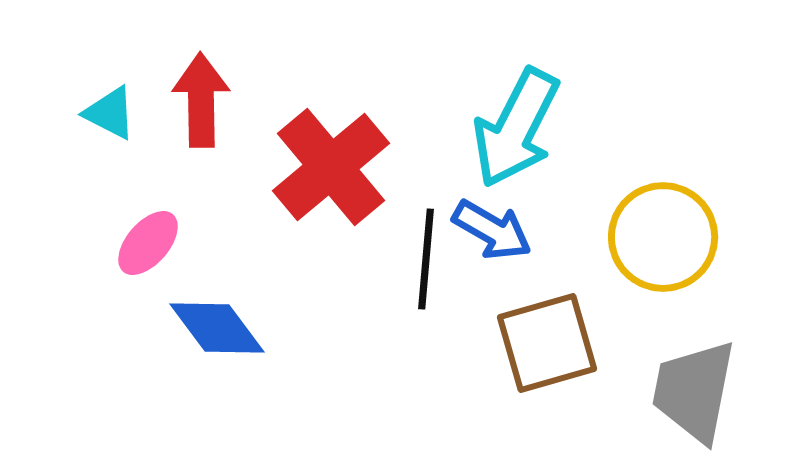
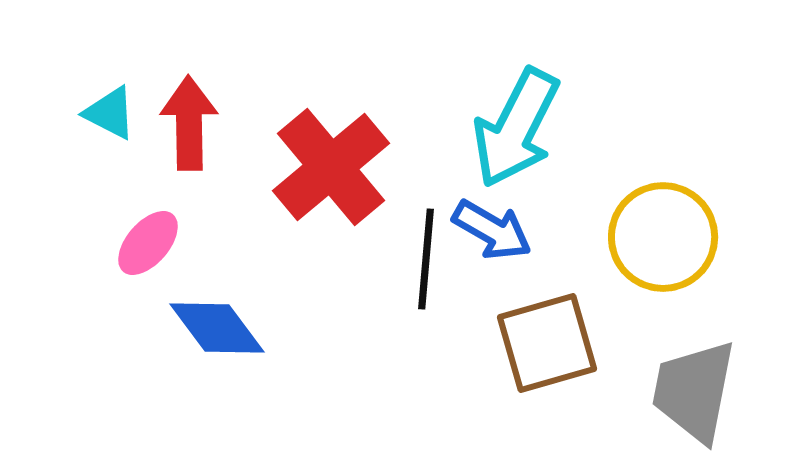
red arrow: moved 12 px left, 23 px down
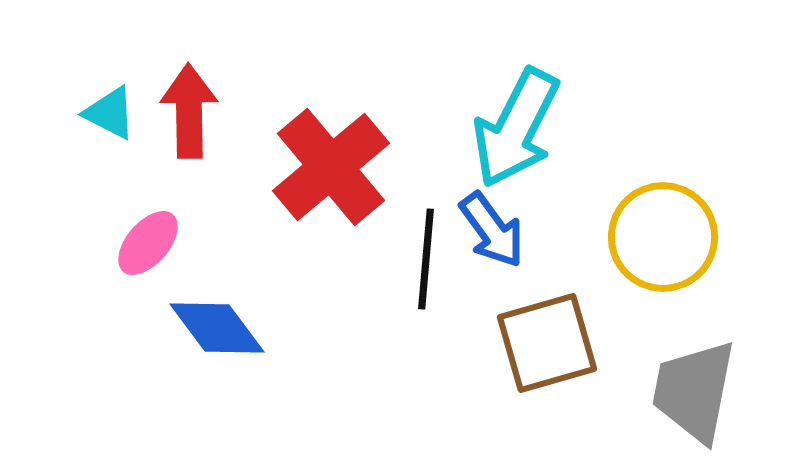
red arrow: moved 12 px up
blue arrow: rotated 24 degrees clockwise
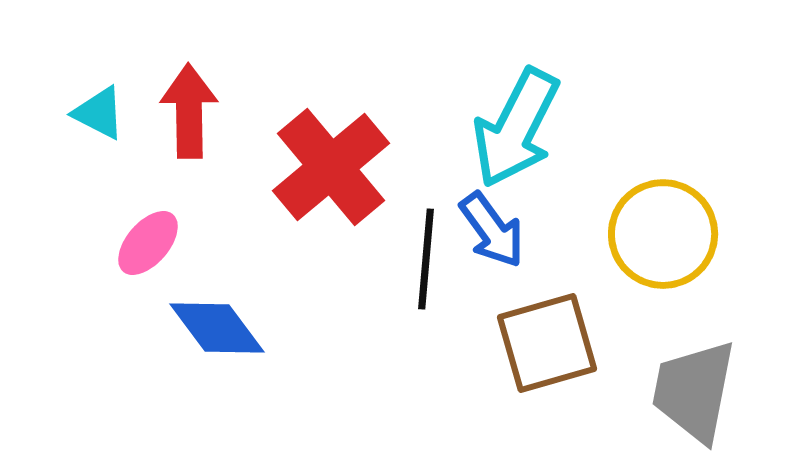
cyan triangle: moved 11 px left
yellow circle: moved 3 px up
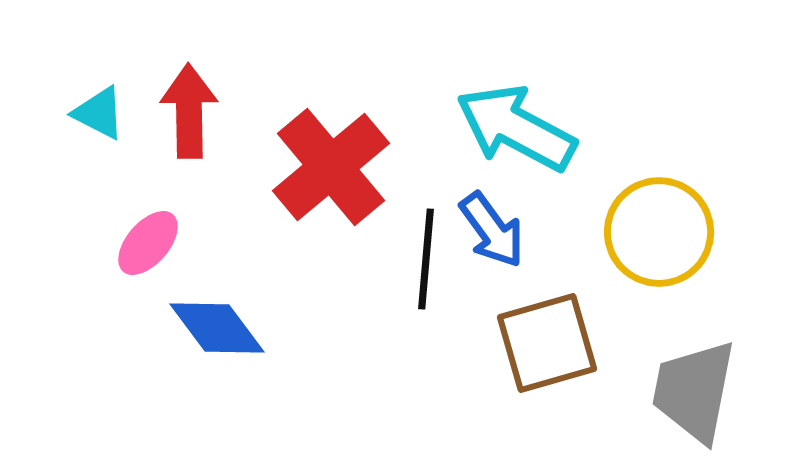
cyan arrow: rotated 91 degrees clockwise
yellow circle: moved 4 px left, 2 px up
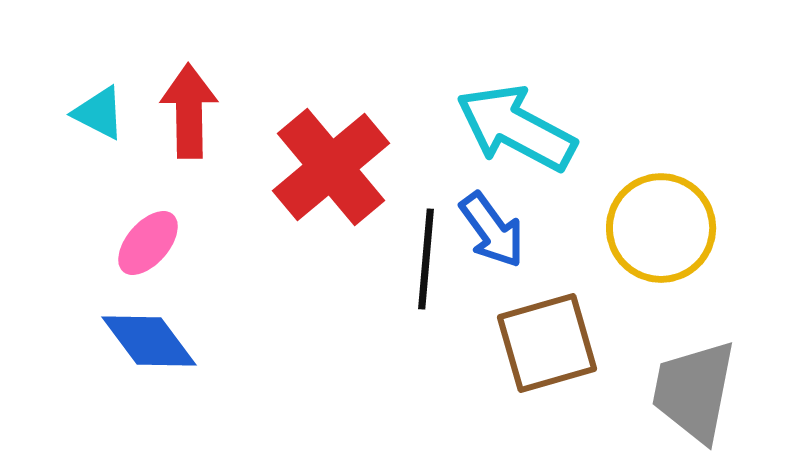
yellow circle: moved 2 px right, 4 px up
blue diamond: moved 68 px left, 13 px down
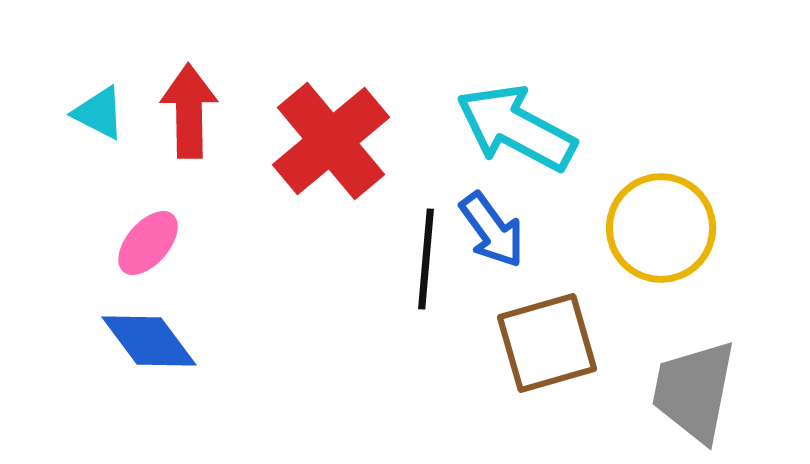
red cross: moved 26 px up
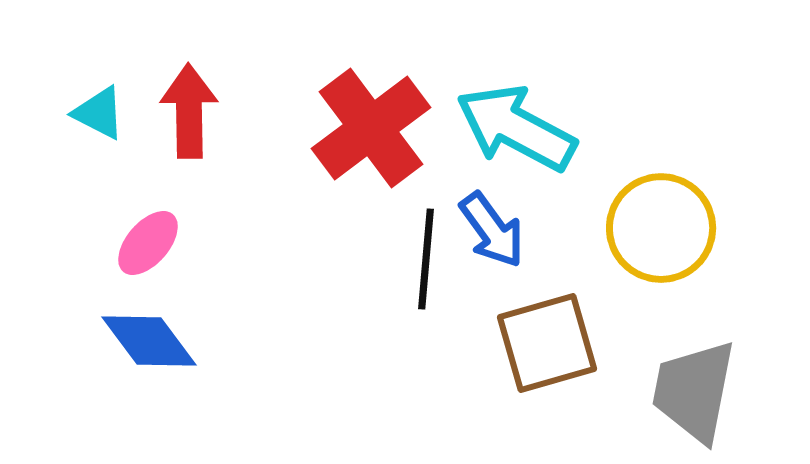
red cross: moved 40 px right, 13 px up; rotated 3 degrees clockwise
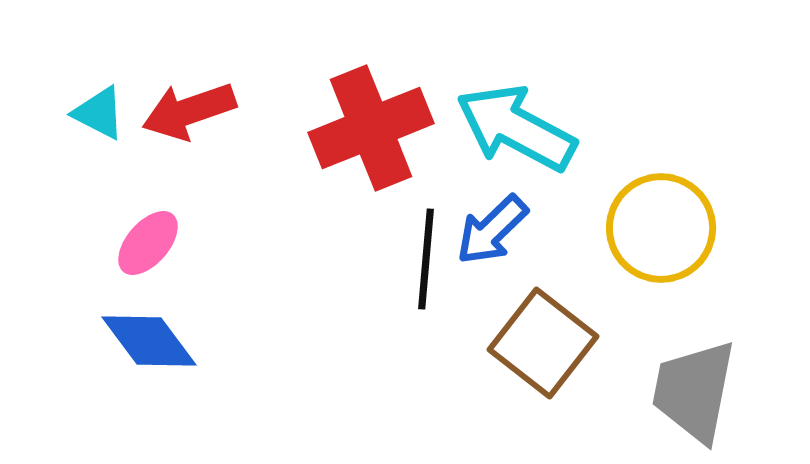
red arrow: rotated 108 degrees counterclockwise
red cross: rotated 15 degrees clockwise
blue arrow: rotated 82 degrees clockwise
brown square: moved 4 px left; rotated 36 degrees counterclockwise
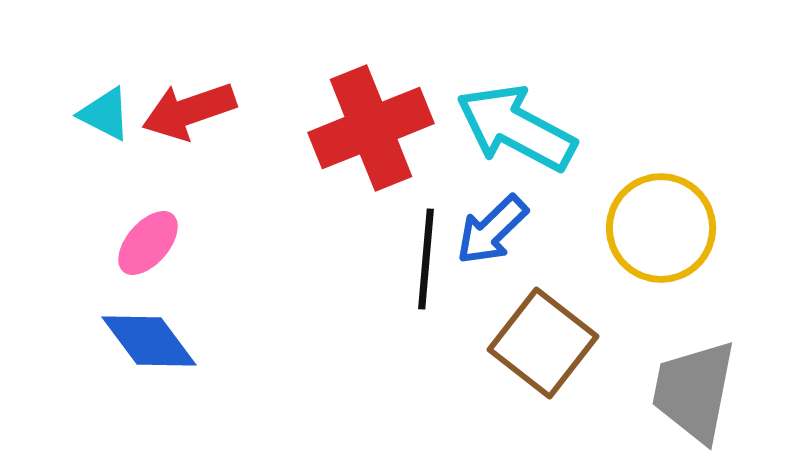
cyan triangle: moved 6 px right, 1 px down
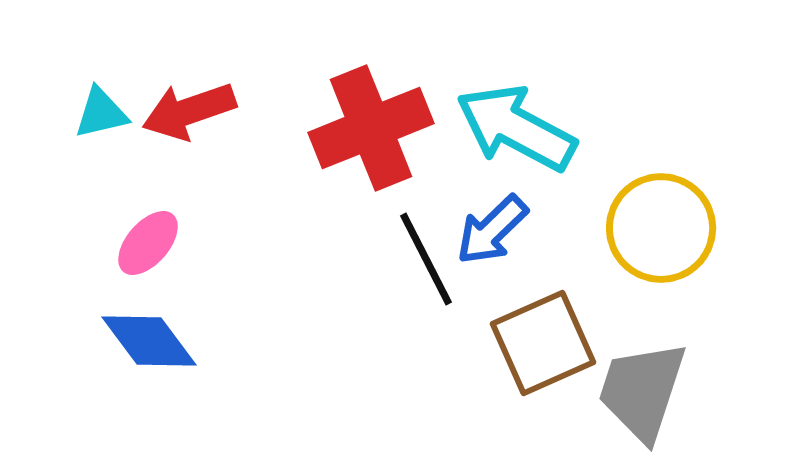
cyan triangle: moved 4 px left, 1 px up; rotated 40 degrees counterclockwise
black line: rotated 32 degrees counterclockwise
brown square: rotated 28 degrees clockwise
gray trapezoid: moved 52 px left; rotated 7 degrees clockwise
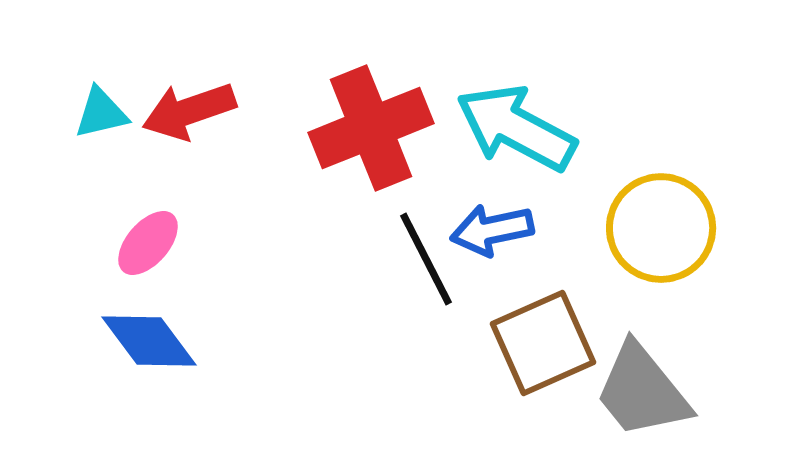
blue arrow: rotated 32 degrees clockwise
gray trapezoid: rotated 57 degrees counterclockwise
